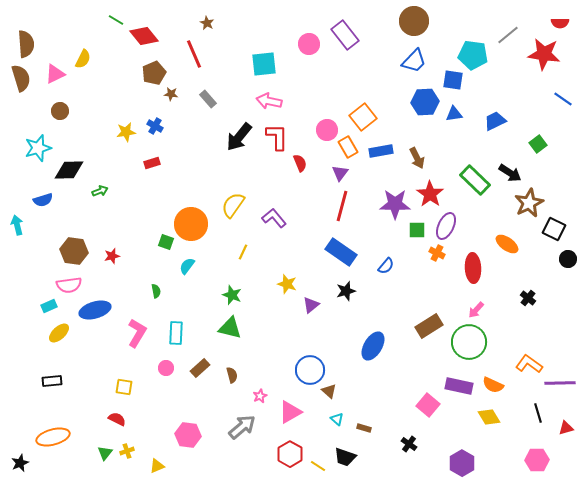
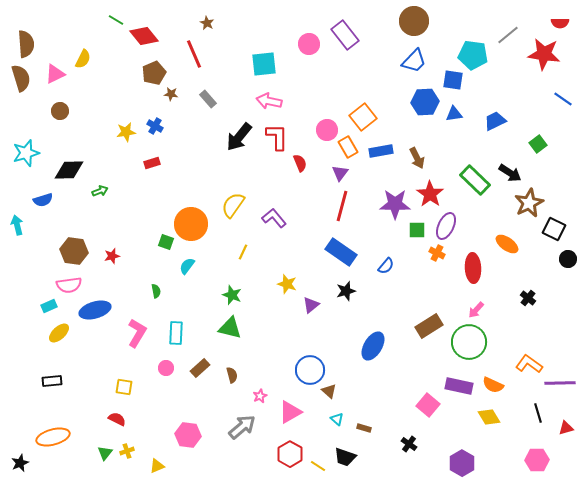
cyan star at (38, 148): moved 12 px left, 5 px down
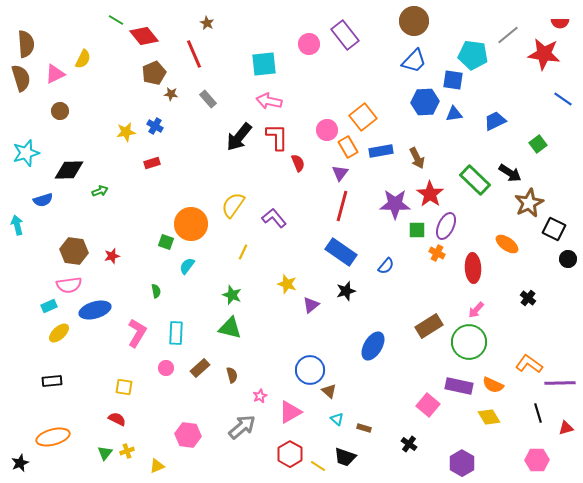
red semicircle at (300, 163): moved 2 px left
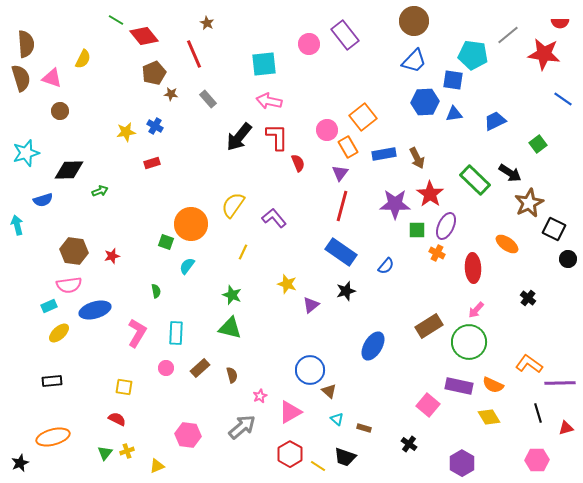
pink triangle at (55, 74): moved 3 px left, 4 px down; rotated 45 degrees clockwise
blue rectangle at (381, 151): moved 3 px right, 3 px down
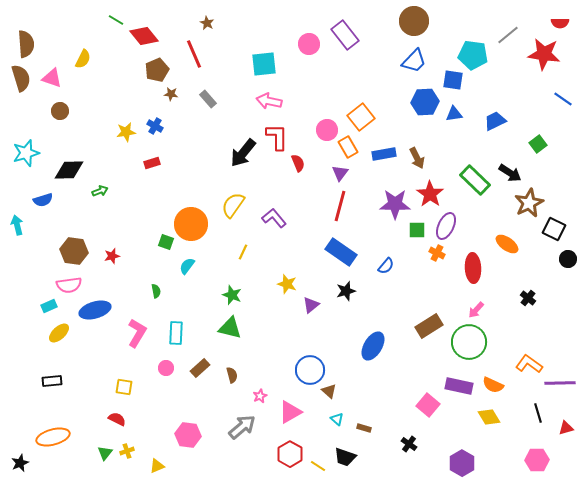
brown pentagon at (154, 73): moved 3 px right, 3 px up
orange square at (363, 117): moved 2 px left
black arrow at (239, 137): moved 4 px right, 16 px down
red line at (342, 206): moved 2 px left
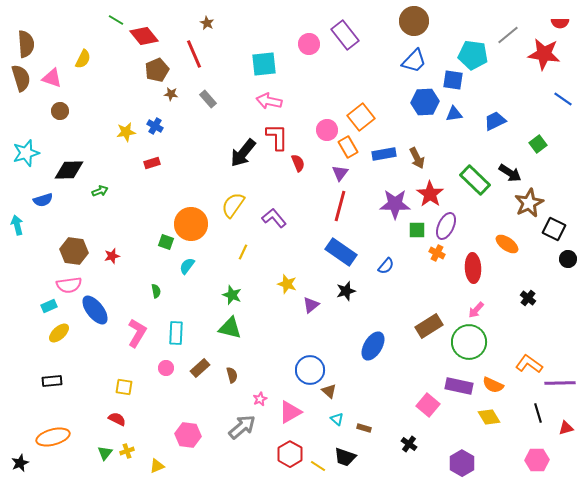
blue ellipse at (95, 310): rotated 68 degrees clockwise
pink star at (260, 396): moved 3 px down
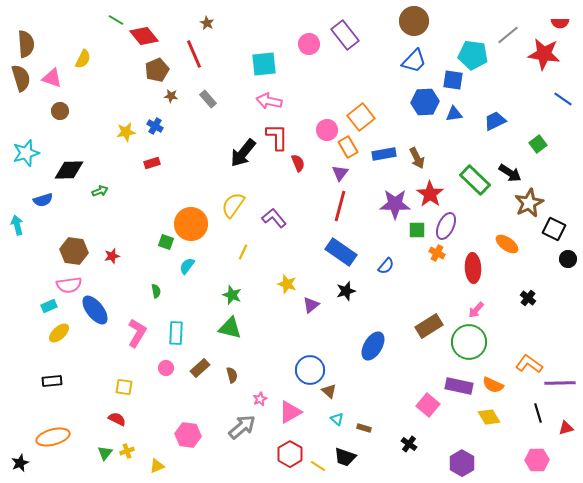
brown star at (171, 94): moved 2 px down
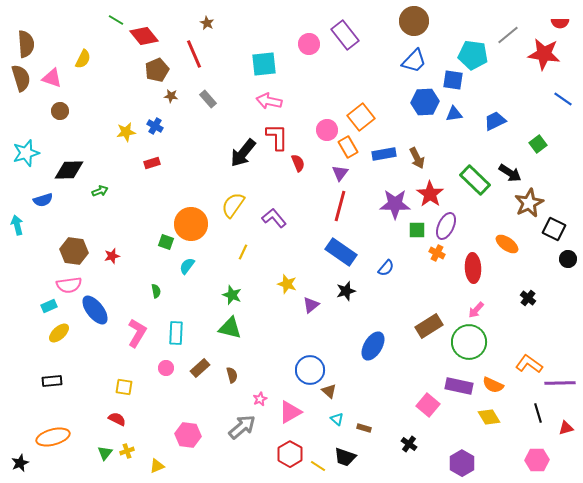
blue semicircle at (386, 266): moved 2 px down
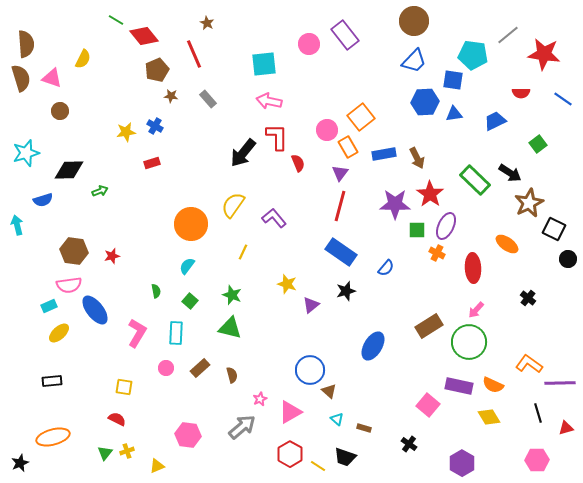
red semicircle at (560, 23): moved 39 px left, 70 px down
green square at (166, 242): moved 24 px right, 59 px down; rotated 21 degrees clockwise
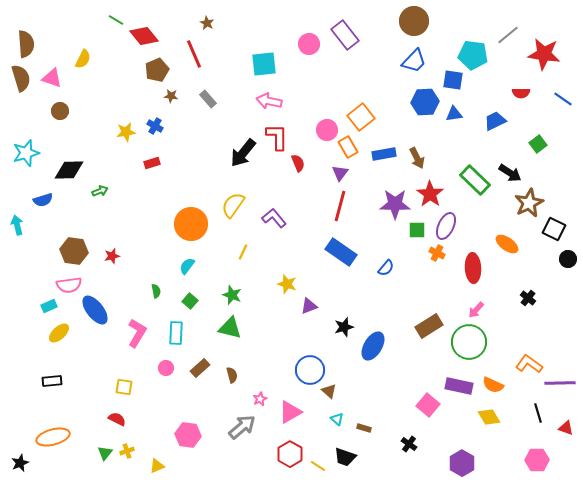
black star at (346, 291): moved 2 px left, 36 px down
purple triangle at (311, 305): moved 2 px left, 1 px down; rotated 18 degrees clockwise
red triangle at (566, 428): rotated 35 degrees clockwise
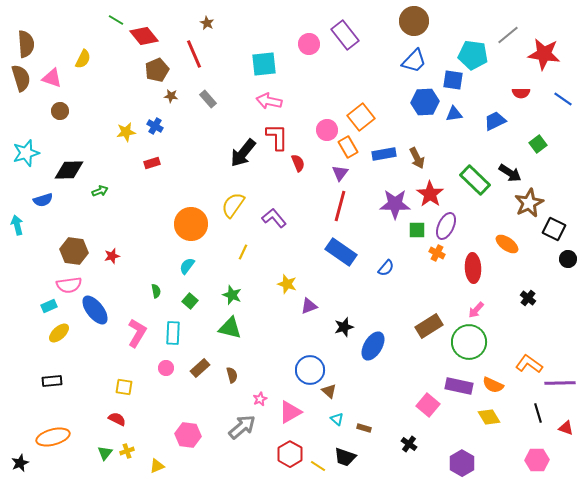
cyan rectangle at (176, 333): moved 3 px left
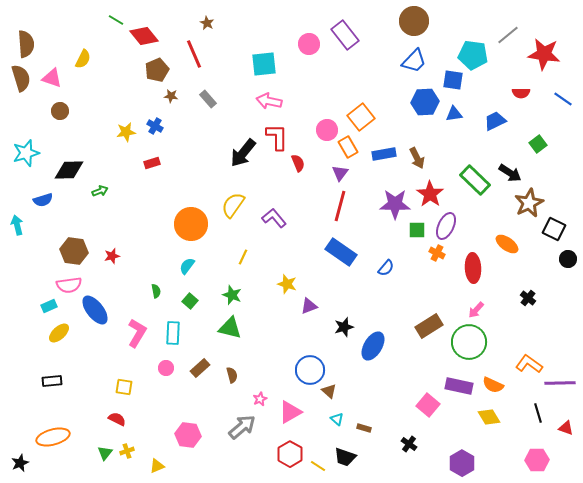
yellow line at (243, 252): moved 5 px down
